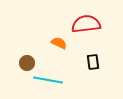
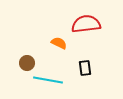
black rectangle: moved 8 px left, 6 px down
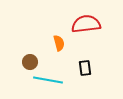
orange semicircle: rotated 49 degrees clockwise
brown circle: moved 3 px right, 1 px up
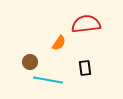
orange semicircle: rotated 49 degrees clockwise
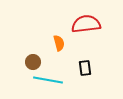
orange semicircle: rotated 49 degrees counterclockwise
brown circle: moved 3 px right
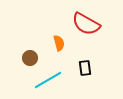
red semicircle: rotated 144 degrees counterclockwise
brown circle: moved 3 px left, 4 px up
cyan line: rotated 40 degrees counterclockwise
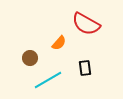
orange semicircle: rotated 56 degrees clockwise
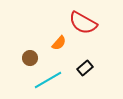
red semicircle: moved 3 px left, 1 px up
black rectangle: rotated 56 degrees clockwise
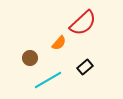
red semicircle: rotated 72 degrees counterclockwise
black rectangle: moved 1 px up
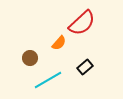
red semicircle: moved 1 px left
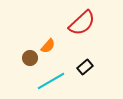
orange semicircle: moved 11 px left, 3 px down
cyan line: moved 3 px right, 1 px down
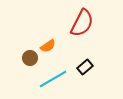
red semicircle: rotated 20 degrees counterclockwise
orange semicircle: rotated 14 degrees clockwise
cyan line: moved 2 px right, 2 px up
